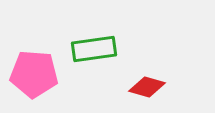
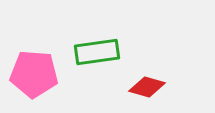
green rectangle: moved 3 px right, 3 px down
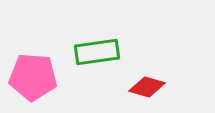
pink pentagon: moved 1 px left, 3 px down
